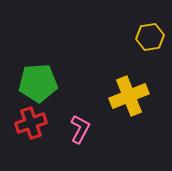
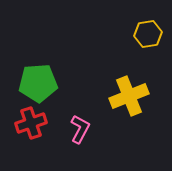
yellow hexagon: moved 2 px left, 3 px up
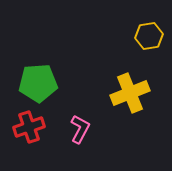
yellow hexagon: moved 1 px right, 2 px down
yellow cross: moved 1 px right, 3 px up
red cross: moved 2 px left, 4 px down
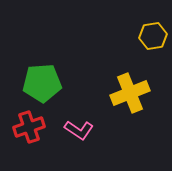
yellow hexagon: moved 4 px right
green pentagon: moved 4 px right
pink L-shape: moved 1 px left, 1 px down; rotated 96 degrees clockwise
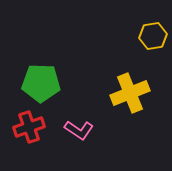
green pentagon: moved 1 px left; rotated 6 degrees clockwise
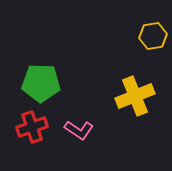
yellow cross: moved 5 px right, 3 px down
red cross: moved 3 px right
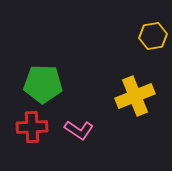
green pentagon: moved 2 px right, 1 px down
red cross: rotated 16 degrees clockwise
